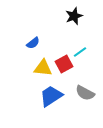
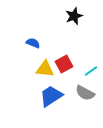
blue semicircle: rotated 120 degrees counterclockwise
cyan line: moved 11 px right, 19 px down
yellow triangle: moved 2 px right, 1 px down
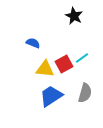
black star: rotated 24 degrees counterclockwise
cyan line: moved 9 px left, 13 px up
gray semicircle: rotated 102 degrees counterclockwise
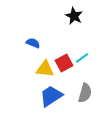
red square: moved 1 px up
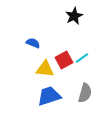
black star: rotated 18 degrees clockwise
red square: moved 3 px up
blue trapezoid: moved 2 px left; rotated 15 degrees clockwise
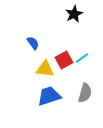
black star: moved 2 px up
blue semicircle: rotated 32 degrees clockwise
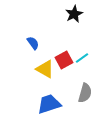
yellow triangle: rotated 24 degrees clockwise
blue trapezoid: moved 8 px down
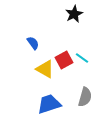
cyan line: rotated 72 degrees clockwise
gray semicircle: moved 4 px down
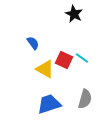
black star: rotated 18 degrees counterclockwise
red square: rotated 36 degrees counterclockwise
gray semicircle: moved 2 px down
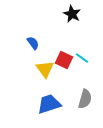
black star: moved 2 px left
yellow triangle: rotated 24 degrees clockwise
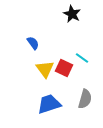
red square: moved 8 px down
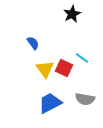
black star: rotated 18 degrees clockwise
gray semicircle: rotated 84 degrees clockwise
blue trapezoid: moved 1 px right, 1 px up; rotated 10 degrees counterclockwise
